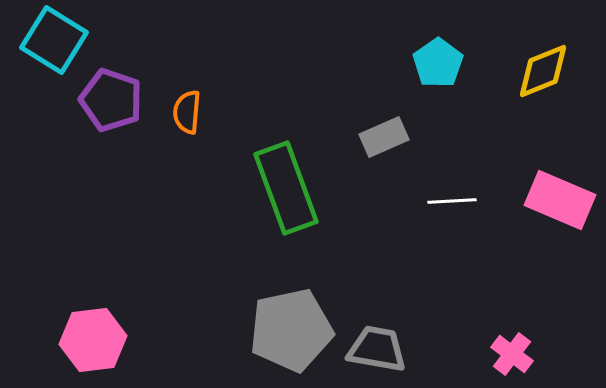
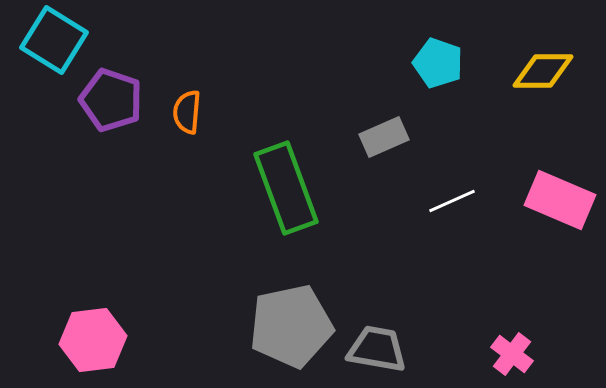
cyan pentagon: rotated 18 degrees counterclockwise
yellow diamond: rotated 22 degrees clockwise
white line: rotated 21 degrees counterclockwise
gray pentagon: moved 4 px up
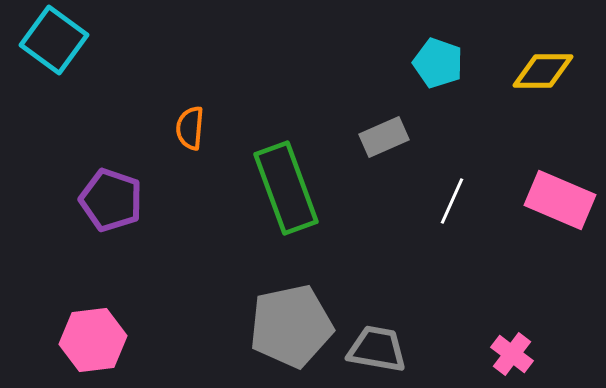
cyan square: rotated 4 degrees clockwise
purple pentagon: moved 100 px down
orange semicircle: moved 3 px right, 16 px down
white line: rotated 42 degrees counterclockwise
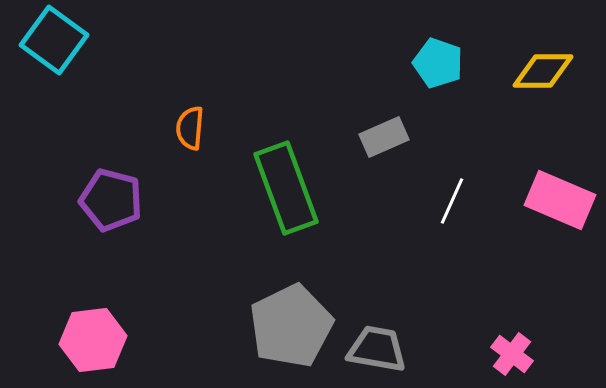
purple pentagon: rotated 4 degrees counterclockwise
gray pentagon: rotated 14 degrees counterclockwise
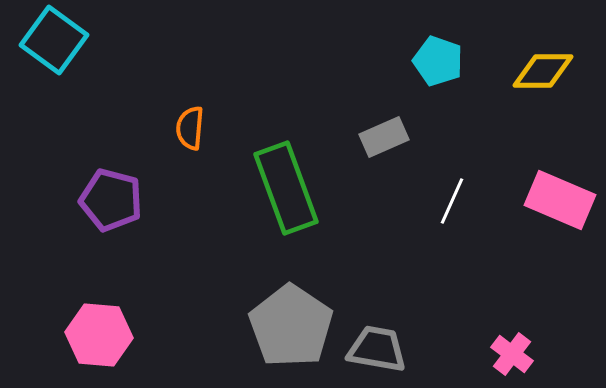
cyan pentagon: moved 2 px up
gray pentagon: rotated 12 degrees counterclockwise
pink hexagon: moved 6 px right, 5 px up; rotated 12 degrees clockwise
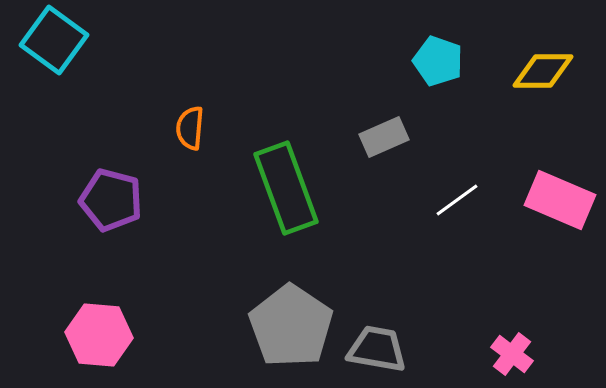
white line: moved 5 px right, 1 px up; rotated 30 degrees clockwise
